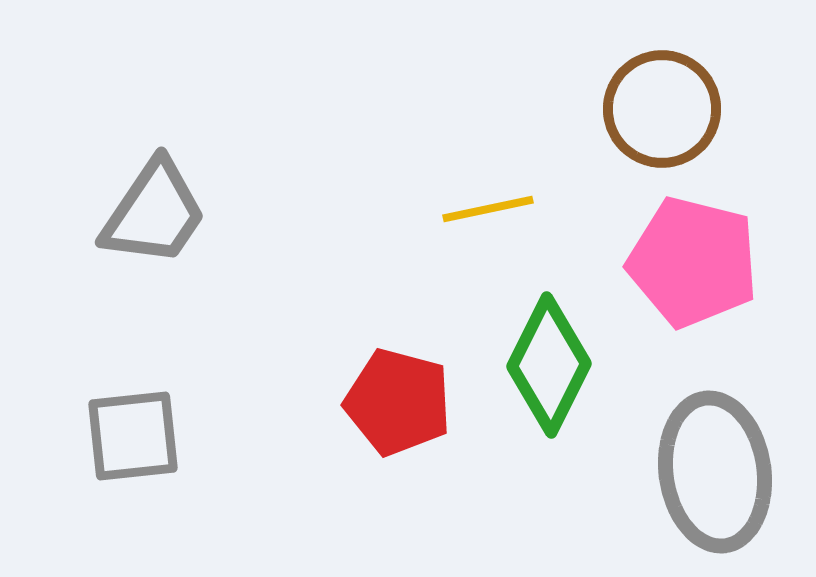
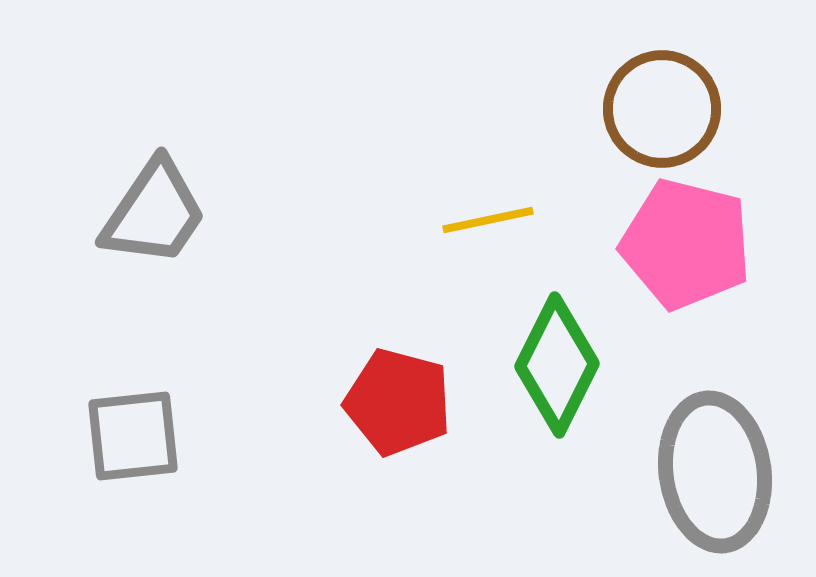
yellow line: moved 11 px down
pink pentagon: moved 7 px left, 18 px up
green diamond: moved 8 px right
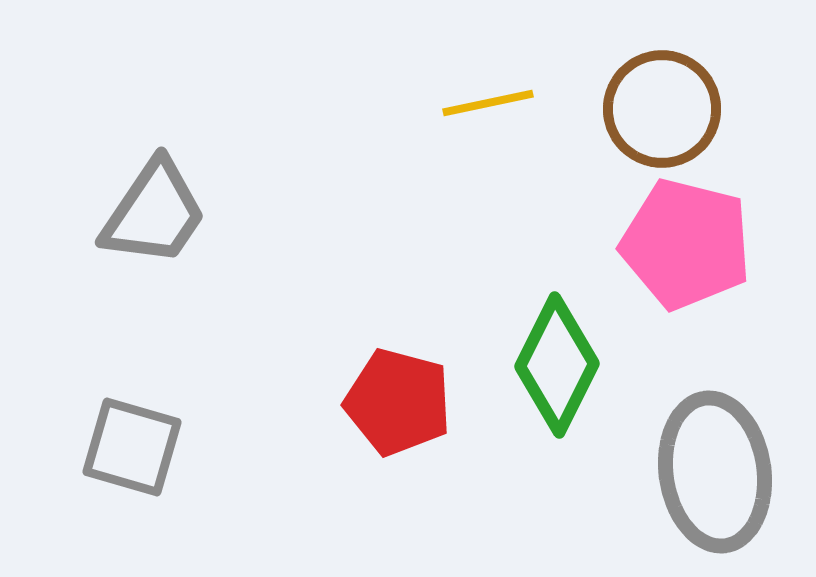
yellow line: moved 117 px up
gray square: moved 1 px left, 11 px down; rotated 22 degrees clockwise
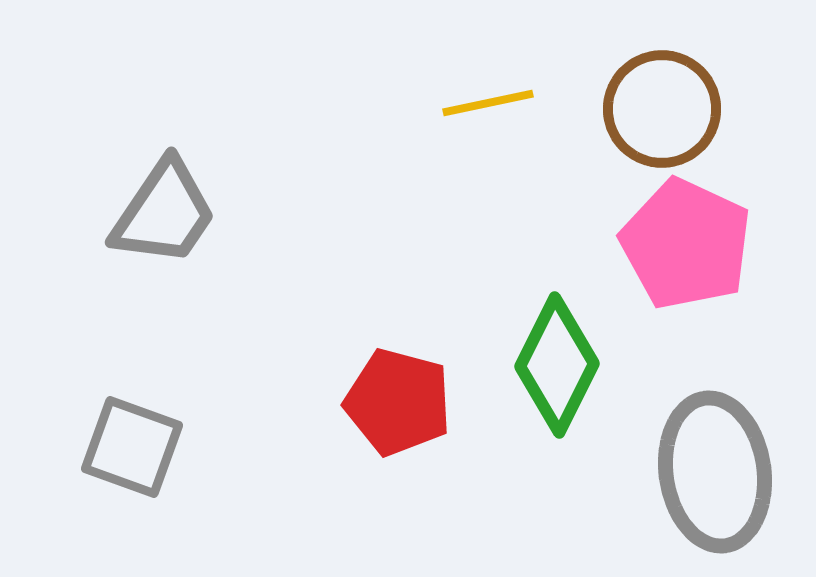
gray trapezoid: moved 10 px right
pink pentagon: rotated 11 degrees clockwise
gray square: rotated 4 degrees clockwise
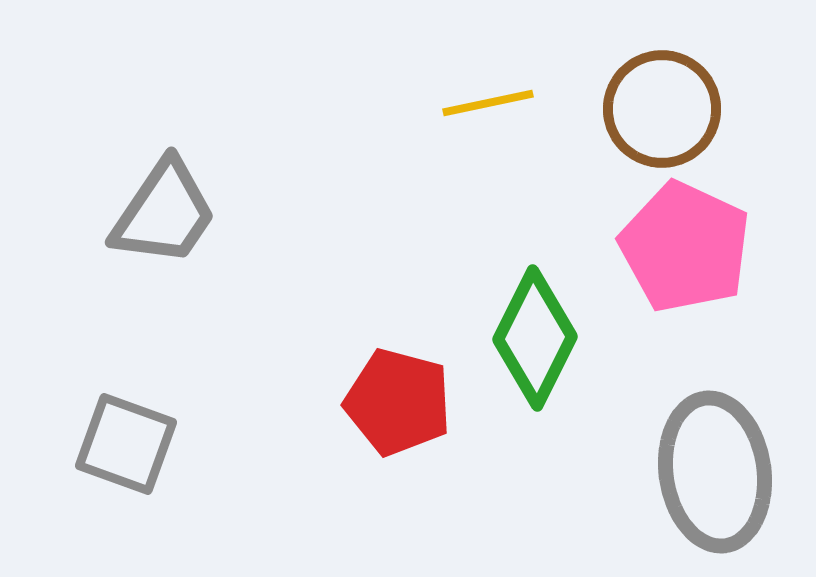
pink pentagon: moved 1 px left, 3 px down
green diamond: moved 22 px left, 27 px up
gray square: moved 6 px left, 3 px up
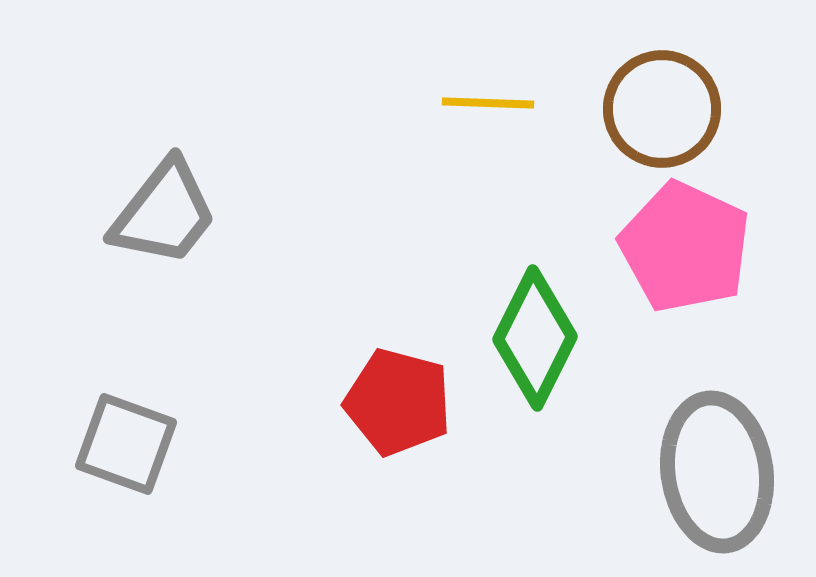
yellow line: rotated 14 degrees clockwise
gray trapezoid: rotated 4 degrees clockwise
gray ellipse: moved 2 px right
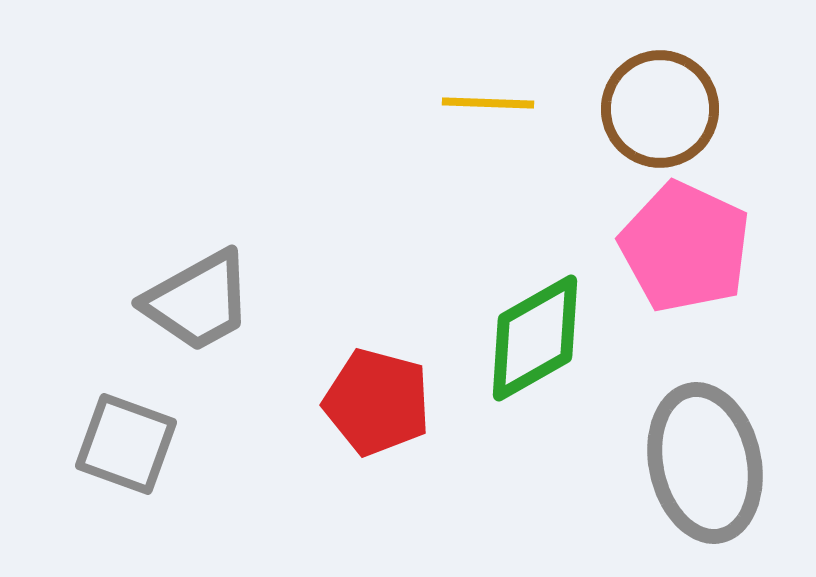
brown circle: moved 2 px left
gray trapezoid: moved 34 px right, 88 px down; rotated 23 degrees clockwise
green diamond: rotated 34 degrees clockwise
red pentagon: moved 21 px left
gray ellipse: moved 12 px left, 9 px up; rotated 4 degrees counterclockwise
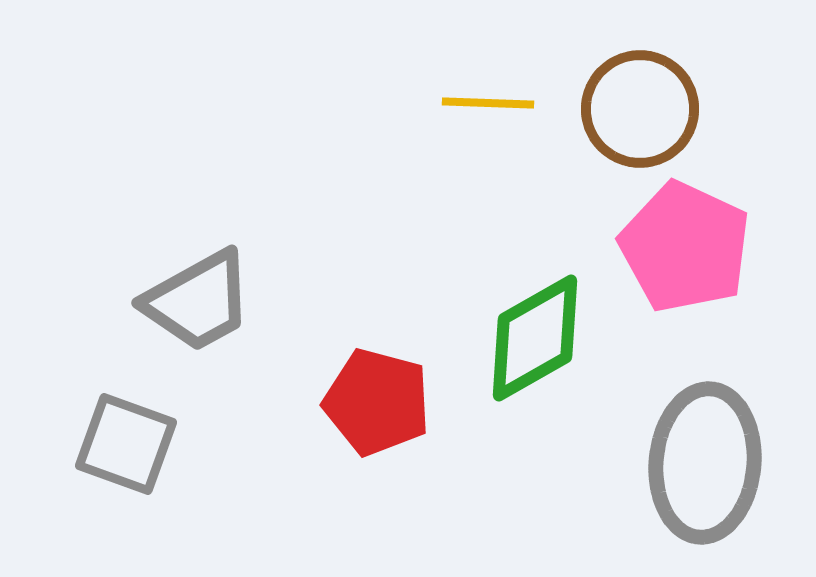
brown circle: moved 20 px left
gray ellipse: rotated 17 degrees clockwise
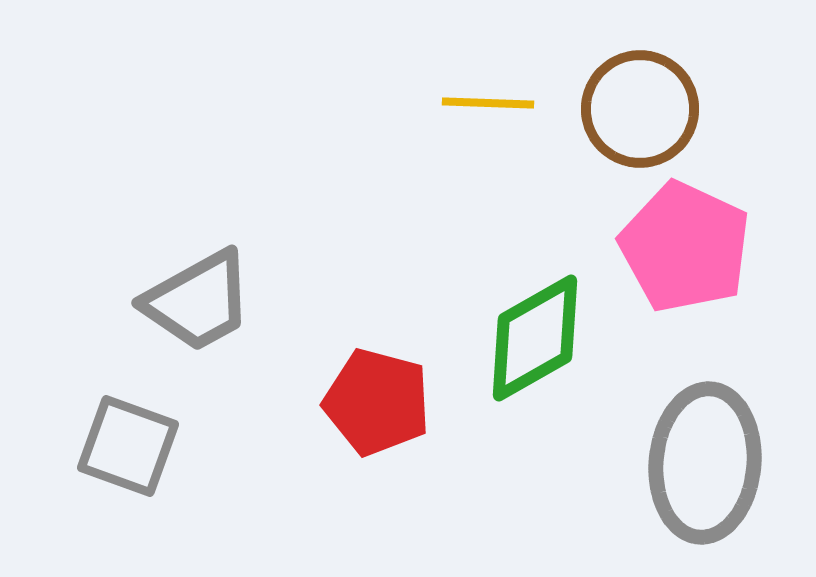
gray square: moved 2 px right, 2 px down
